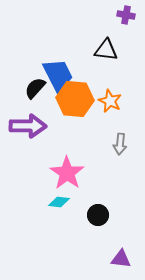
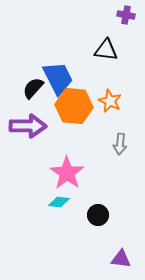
blue trapezoid: moved 3 px down
black semicircle: moved 2 px left
orange hexagon: moved 1 px left, 7 px down
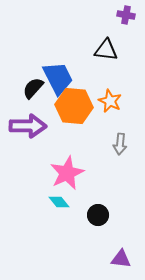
pink star: rotated 12 degrees clockwise
cyan diamond: rotated 45 degrees clockwise
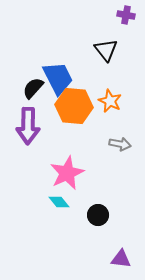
black triangle: rotated 45 degrees clockwise
purple arrow: rotated 90 degrees clockwise
gray arrow: rotated 85 degrees counterclockwise
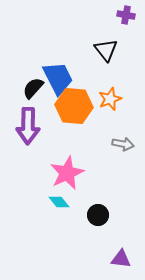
orange star: moved 2 px up; rotated 25 degrees clockwise
gray arrow: moved 3 px right
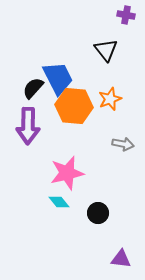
pink star: rotated 12 degrees clockwise
black circle: moved 2 px up
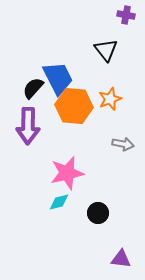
cyan diamond: rotated 65 degrees counterclockwise
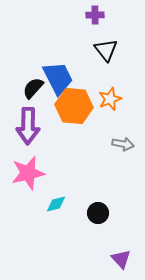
purple cross: moved 31 px left; rotated 12 degrees counterclockwise
pink star: moved 39 px left
cyan diamond: moved 3 px left, 2 px down
purple triangle: rotated 40 degrees clockwise
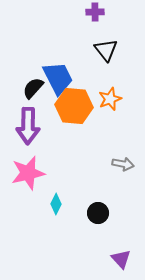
purple cross: moved 3 px up
gray arrow: moved 20 px down
cyan diamond: rotated 50 degrees counterclockwise
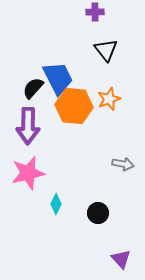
orange star: moved 1 px left
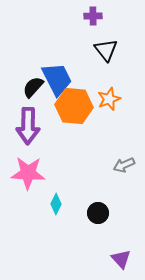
purple cross: moved 2 px left, 4 px down
blue trapezoid: moved 1 px left, 1 px down
black semicircle: moved 1 px up
gray arrow: moved 1 px right, 1 px down; rotated 145 degrees clockwise
pink star: rotated 16 degrees clockwise
